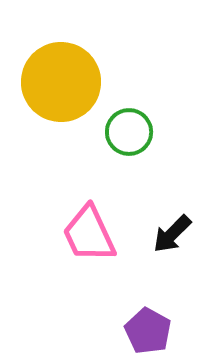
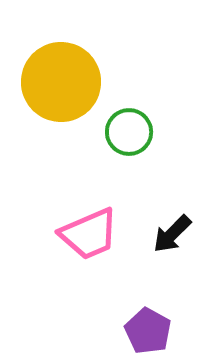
pink trapezoid: rotated 88 degrees counterclockwise
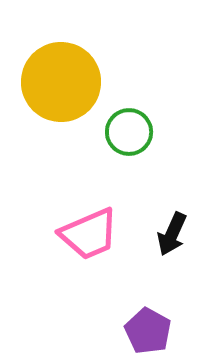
black arrow: rotated 21 degrees counterclockwise
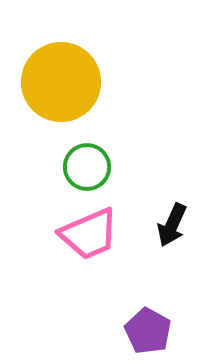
green circle: moved 42 px left, 35 px down
black arrow: moved 9 px up
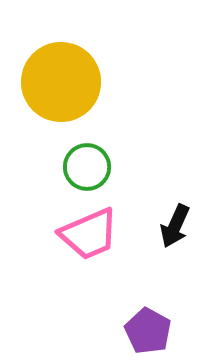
black arrow: moved 3 px right, 1 px down
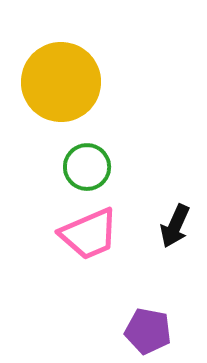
purple pentagon: rotated 18 degrees counterclockwise
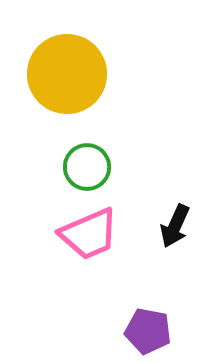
yellow circle: moved 6 px right, 8 px up
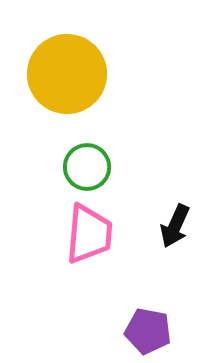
pink trapezoid: rotated 62 degrees counterclockwise
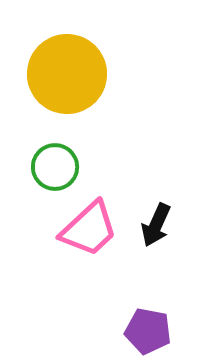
green circle: moved 32 px left
black arrow: moved 19 px left, 1 px up
pink trapezoid: moved 5 px up; rotated 42 degrees clockwise
